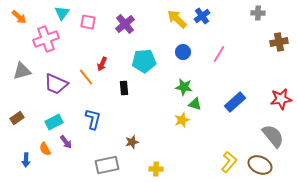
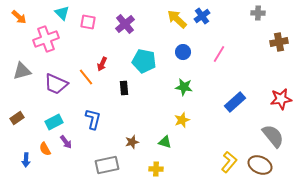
cyan triangle: rotated 21 degrees counterclockwise
cyan pentagon: rotated 15 degrees clockwise
green triangle: moved 30 px left, 38 px down
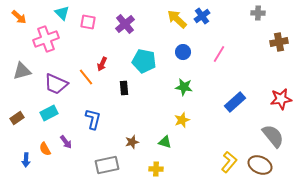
cyan rectangle: moved 5 px left, 9 px up
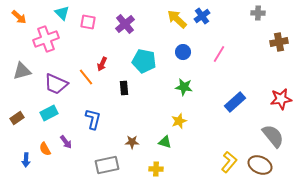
yellow star: moved 3 px left, 1 px down
brown star: rotated 16 degrees clockwise
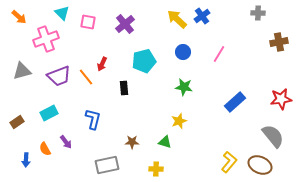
cyan pentagon: rotated 25 degrees counterclockwise
purple trapezoid: moved 3 px right, 8 px up; rotated 45 degrees counterclockwise
brown rectangle: moved 4 px down
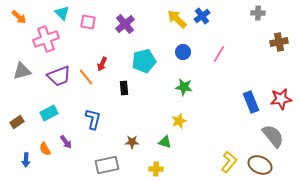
blue rectangle: moved 16 px right; rotated 70 degrees counterclockwise
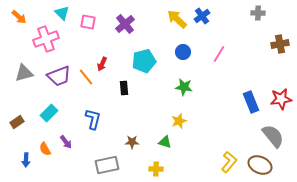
brown cross: moved 1 px right, 2 px down
gray triangle: moved 2 px right, 2 px down
cyan rectangle: rotated 18 degrees counterclockwise
